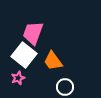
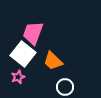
white square: moved 1 px left, 1 px up
orange trapezoid: rotated 10 degrees counterclockwise
pink star: moved 1 px up
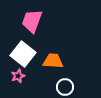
pink trapezoid: moved 1 px left, 12 px up
orange trapezoid: rotated 140 degrees clockwise
pink star: moved 1 px up
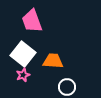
pink trapezoid: rotated 40 degrees counterclockwise
pink star: moved 5 px right, 1 px up
white circle: moved 2 px right
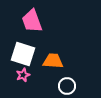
white square: rotated 20 degrees counterclockwise
white circle: moved 1 px up
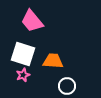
pink trapezoid: rotated 20 degrees counterclockwise
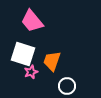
orange trapezoid: moved 1 px left; rotated 75 degrees counterclockwise
pink star: moved 8 px right, 3 px up
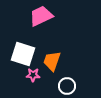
pink trapezoid: moved 9 px right, 5 px up; rotated 105 degrees clockwise
pink star: moved 2 px right, 3 px down; rotated 24 degrees clockwise
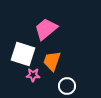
pink trapezoid: moved 5 px right, 13 px down; rotated 15 degrees counterclockwise
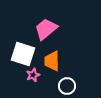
orange trapezoid: rotated 20 degrees counterclockwise
pink star: rotated 24 degrees counterclockwise
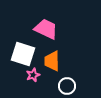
pink trapezoid: rotated 65 degrees clockwise
